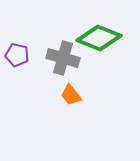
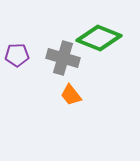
purple pentagon: rotated 15 degrees counterclockwise
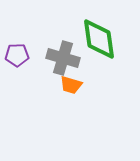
green diamond: moved 1 px down; rotated 60 degrees clockwise
orange trapezoid: moved 10 px up; rotated 35 degrees counterclockwise
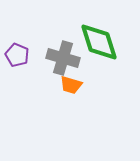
green diamond: moved 3 px down; rotated 9 degrees counterclockwise
purple pentagon: rotated 25 degrees clockwise
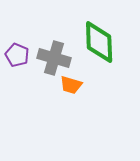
green diamond: rotated 15 degrees clockwise
gray cross: moved 9 px left
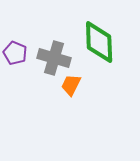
purple pentagon: moved 2 px left, 2 px up
orange trapezoid: rotated 100 degrees clockwise
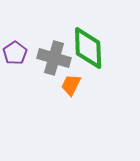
green diamond: moved 11 px left, 6 px down
purple pentagon: rotated 15 degrees clockwise
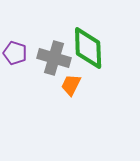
purple pentagon: rotated 20 degrees counterclockwise
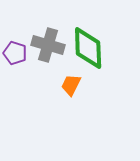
gray cross: moved 6 px left, 13 px up
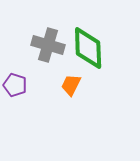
purple pentagon: moved 32 px down
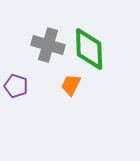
green diamond: moved 1 px right, 1 px down
purple pentagon: moved 1 px right, 1 px down
